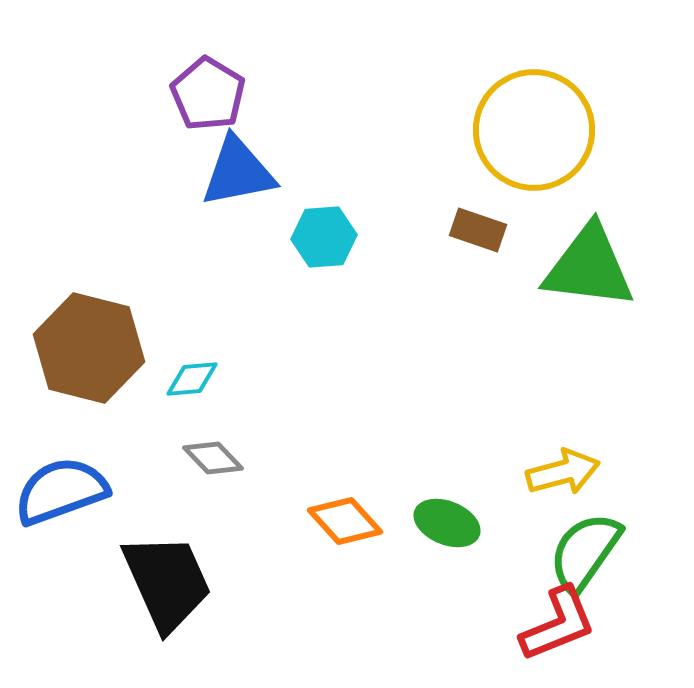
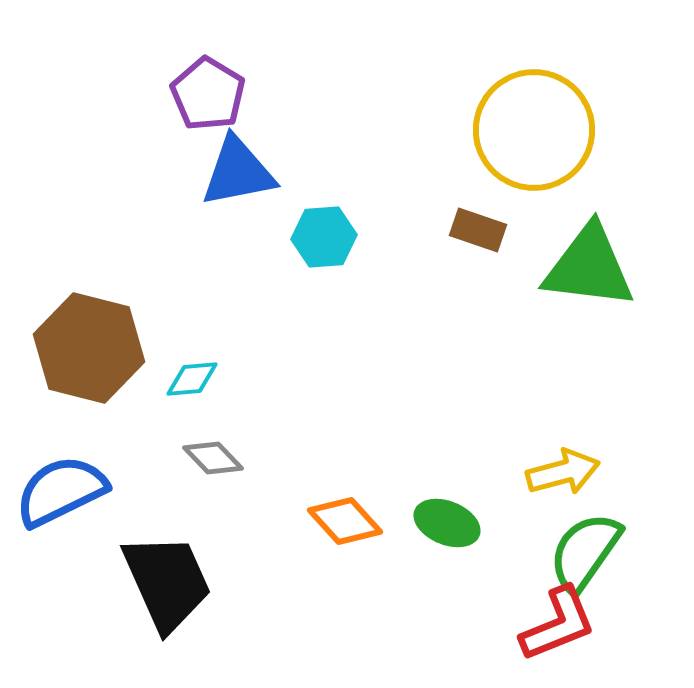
blue semicircle: rotated 6 degrees counterclockwise
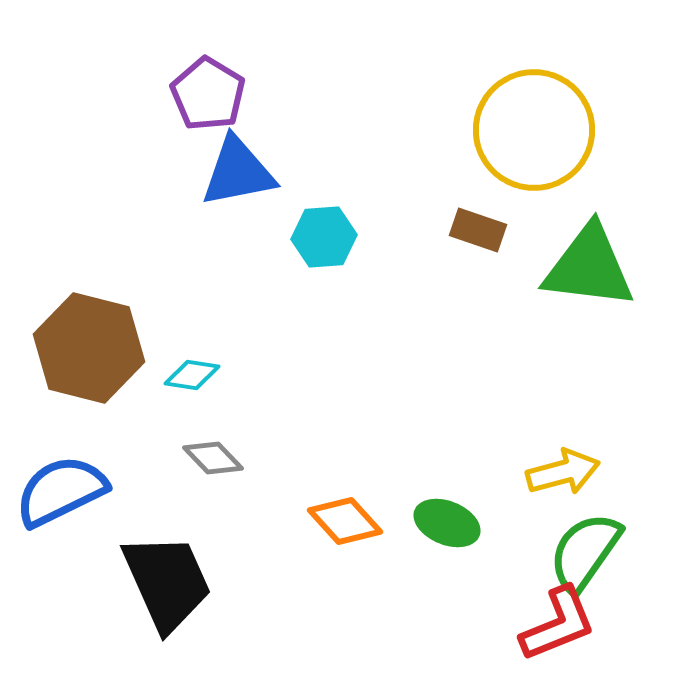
cyan diamond: moved 4 px up; rotated 14 degrees clockwise
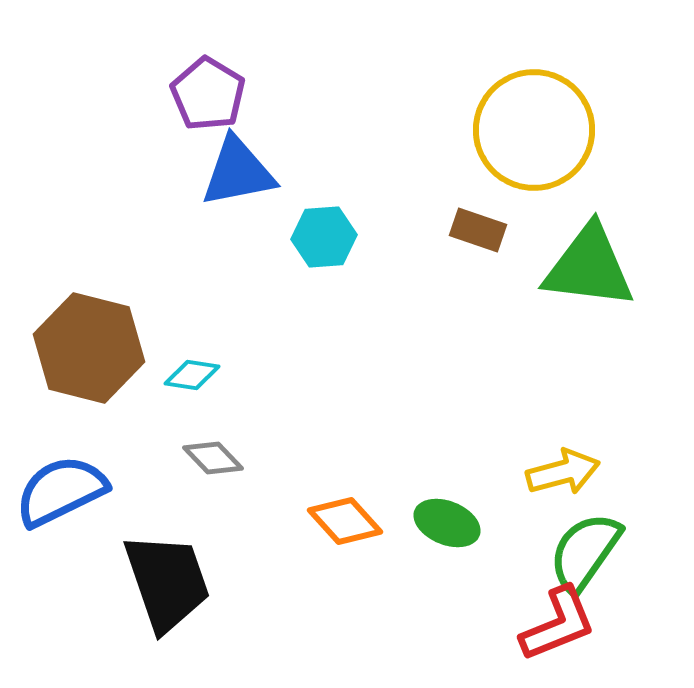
black trapezoid: rotated 5 degrees clockwise
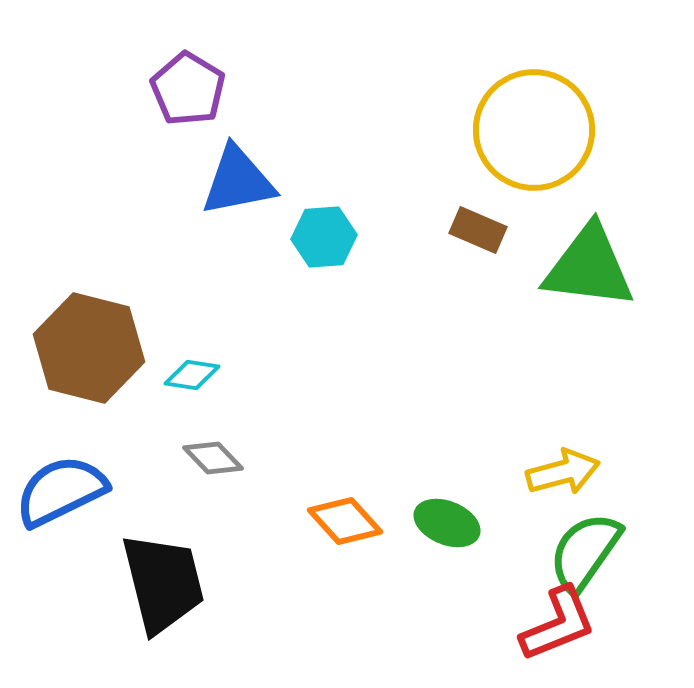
purple pentagon: moved 20 px left, 5 px up
blue triangle: moved 9 px down
brown rectangle: rotated 4 degrees clockwise
black trapezoid: moved 4 px left, 1 px down; rotated 5 degrees clockwise
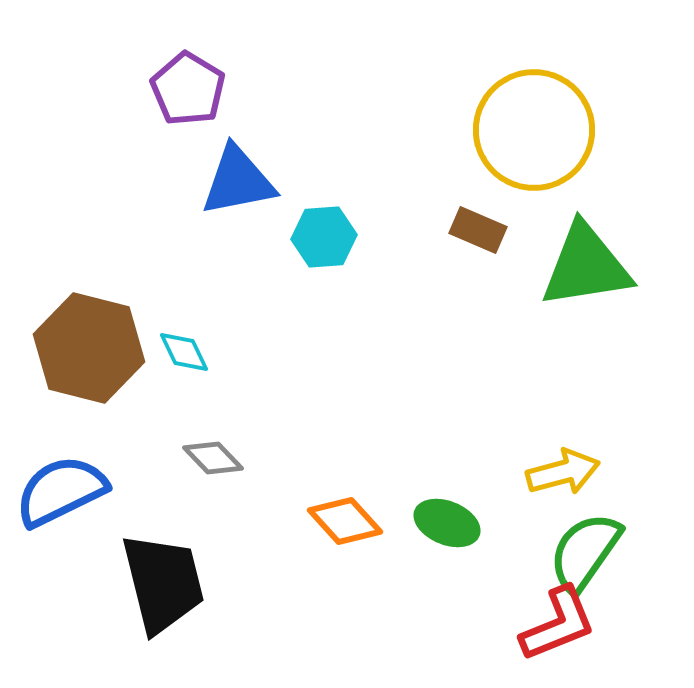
green triangle: moved 3 px left, 1 px up; rotated 16 degrees counterclockwise
cyan diamond: moved 8 px left, 23 px up; rotated 56 degrees clockwise
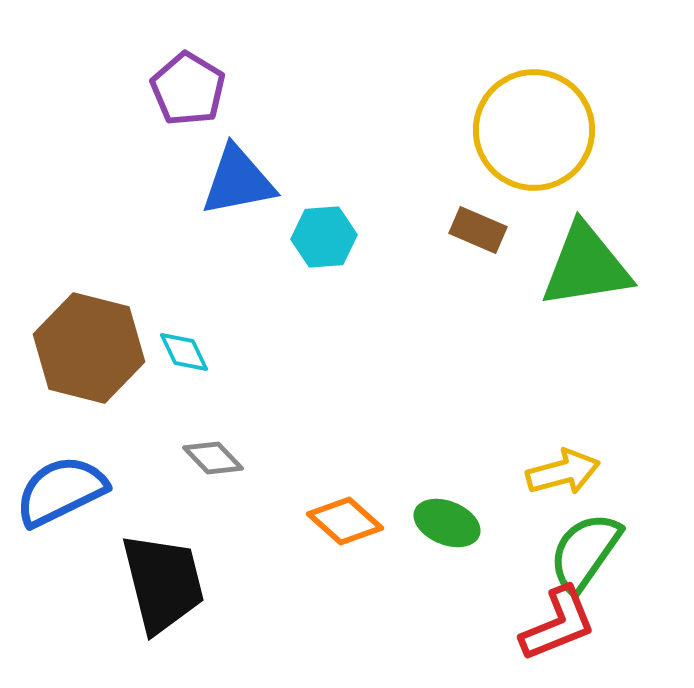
orange diamond: rotated 6 degrees counterclockwise
